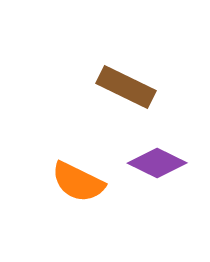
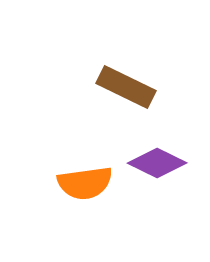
orange semicircle: moved 7 px right, 1 px down; rotated 34 degrees counterclockwise
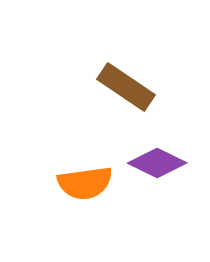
brown rectangle: rotated 8 degrees clockwise
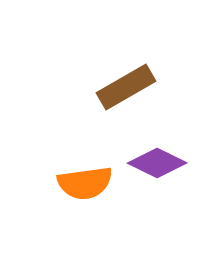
brown rectangle: rotated 64 degrees counterclockwise
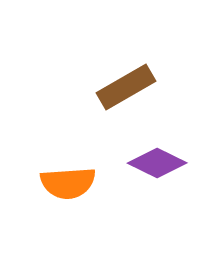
orange semicircle: moved 17 px left; rotated 4 degrees clockwise
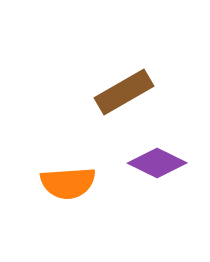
brown rectangle: moved 2 px left, 5 px down
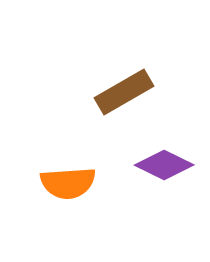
purple diamond: moved 7 px right, 2 px down
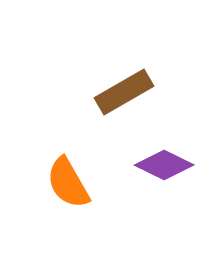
orange semicircle: rotated 64 degrees clockwise
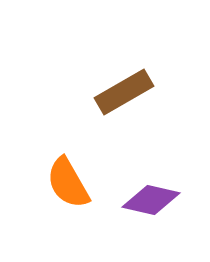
purple diamond: moved 13 px left, 35 px down; rotated 14 degrees counterclockwise
